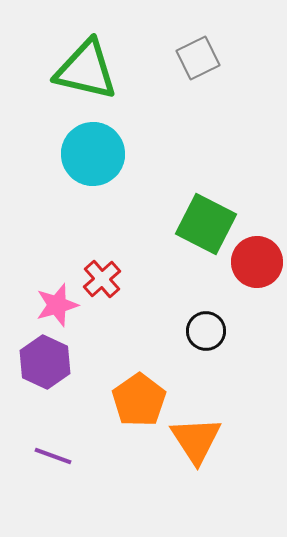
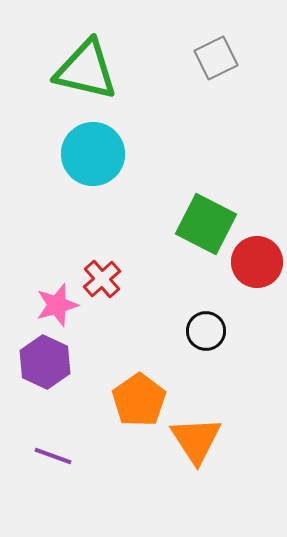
gray square: moved 18 px right
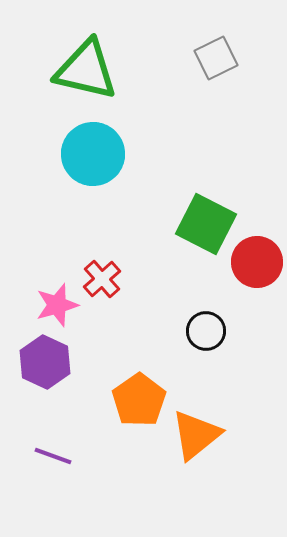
orange triangle: moved 5 px up; rotated 24 degrees clockwise
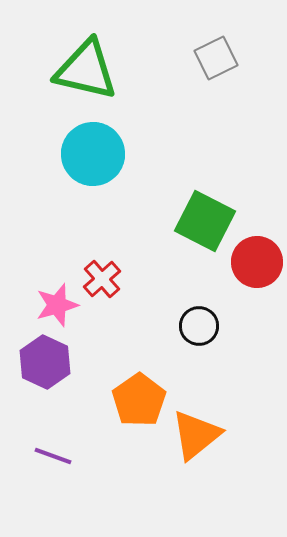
green square: moved 1 px left, 3 px up
black circle: moved 7 px left, 5 px up
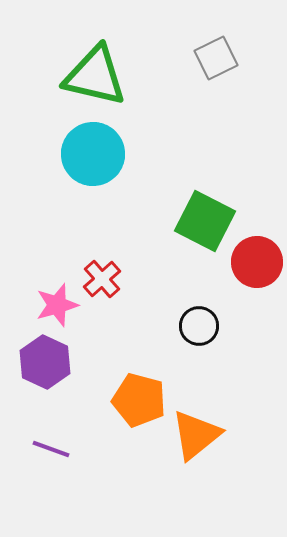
green triangle: moved 9 px right, 6 px down
orange pentagon: rotated 22 degrees counterclockwise
purple line: moved 2 px left, 7 px up
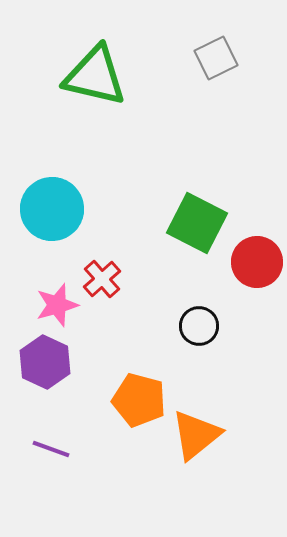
cyan circle: moved 41 px left, 55 px down
green square: moved 8 px left, 2 px down
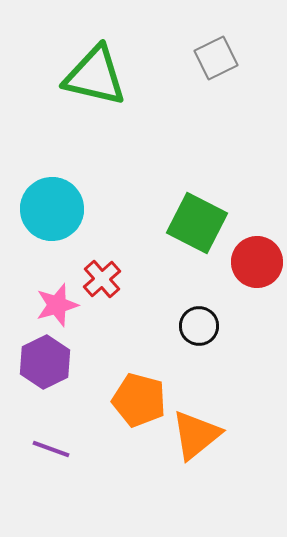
purple hexagon: rotated 9 degrees clockwise
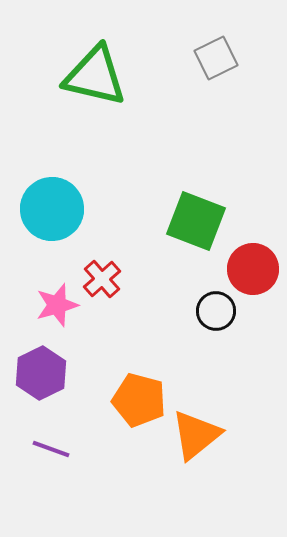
green square: moved 1 px left, 2 px up; rotated 6 degrees counterclockwise
red circle: moved 4 px left, 7 px down
black circle: moved 17 px right, 15 px up
purple hexagon: moved 4 px left, 11 px down
